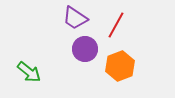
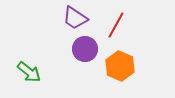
orange hexagon: rotated 16 degrees counterclockwise
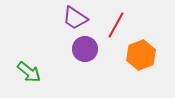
orange hexagon: moved 21 px right, 11 px up; rotated 16 degrees clockwise
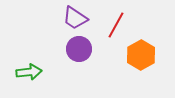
purple circle: moved 6 px left
orange hexagon: rotated 8 degrees counterclockwise
green arrow: rotated 45 degrees counterclockwise
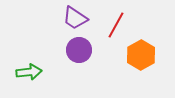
purple circle: moved 1 px down
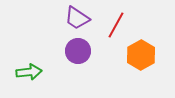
purple trapezoid: moved 2 px right
purple circle: moved 1 px left, 1 px down
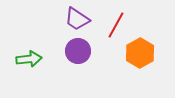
purple trapezoid: moved 1 px down
orange hexagon: moved 1 px left, 2 px up
green arrow: moved 13 px up
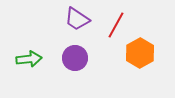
purple circle: moved 3 px left, 7 px down
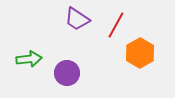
purple circle: moved 8 px left, 15 px down
